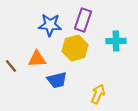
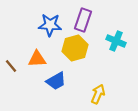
cyan cross: rotated 24 degrees clockwise
blue trapezoid: moved 1 px left, 1 px down; rotated 15 degrees counterclockwise
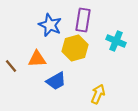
purple rectangle: rotated 10 degrees counterclockwise
blue star: rotated 20 degrees clockwise
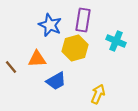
brown line: moved 1 px down
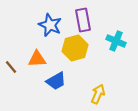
purple rectangle: rotated 20 degrees counterclockwise
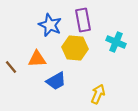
cyan cross: moved 1 px down
yellow hexagon: rotated 20 degrees clockwise
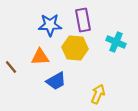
blue star: rotated 25 degrees counterclockwise
orange triangle: moved 3 px right, 2 px up
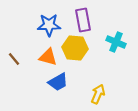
blue star: moved 1 px left
orange triangle: moved 8 px right; rotated 18 degrees clockwise
brown line: moved 3 px right, 8 px up
blue trapezoid: moved 2 px right, 1 px down
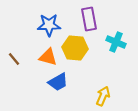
purple rectangle: moved 6 px right, 1 px up
yellow arrow: moved 5 px right, 2 px down
